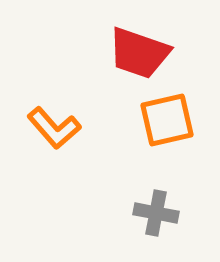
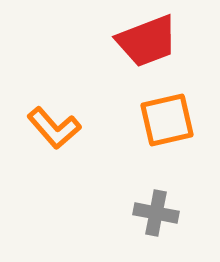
red trapezoid: moved 8 px right, 12 px up; rotated 40 degrees counterclockwise
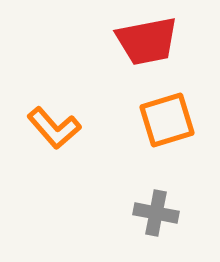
red trapezoid: rotated 10 degrees clockwise
orange square: rotated 4 degrees counterclockwise
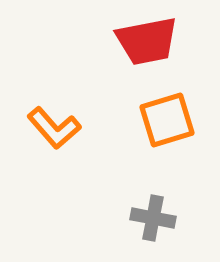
gray cross: moved 3 px left, 5 px down
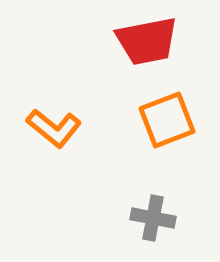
orange square: rotated 4 degrees counterclockwise
orange L-shape: rotated 10 degrees counterclockwise
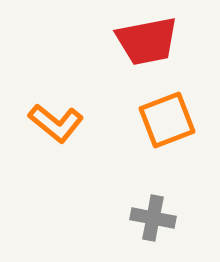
orange L-shape: moved 2 px right, 5 px up
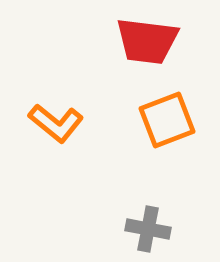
red trapezoid: rotated 18 degrees clockwise
gray cross: moved 5 px left, 11 px down
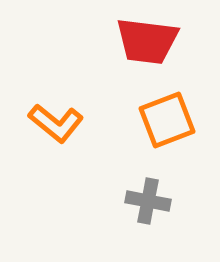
gray cross: moved 28 px up
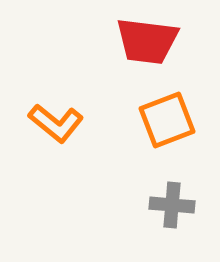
gray cross: moved 24 px right, 4 px down; rotated 6 degrees counterclockwise
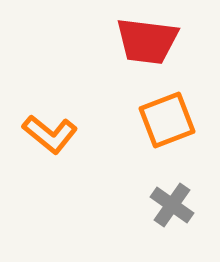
orange L-shape: moved 6 px left, 11 px down
gray cross: rotated 30 degrees clockwise
